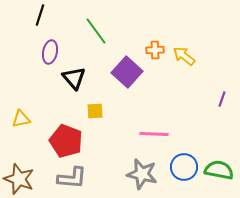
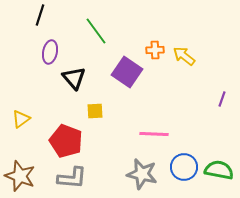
purple square: rotated 8 degrees counterclockwise
yellow triangle: rotated 24 degrees counterclockwise
brown star: moved 1 px right, 3 px up
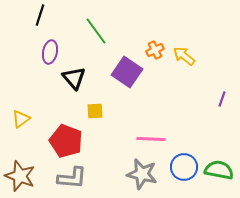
orange cross: rotated 24 degrees counterclockwise
pink line: moved 3 px left, 5 px down
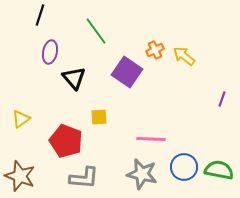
yellow square: moved 4 px right, 6 px down
gray L-shape: moved 12 px right
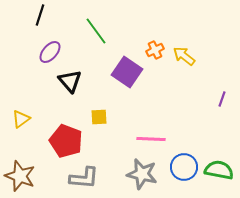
purple ellipse: rotated 30 degrees clockwise
black triangle: moved 4 px left, 3 px down
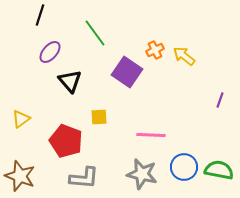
green line: moved 1 px left, 2 px down
purple line: moved 2 px left, 1 px down
pink line: moved 4 px up
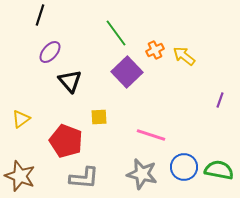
green line: moved 21 px right
purple square: rotated 12 degrees clockwise
pink line: rotated 16 degrees clockwise
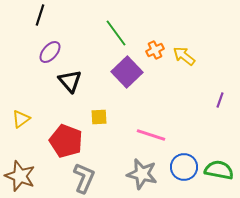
gray L-shape: rotated 72 degrees counterclockwise
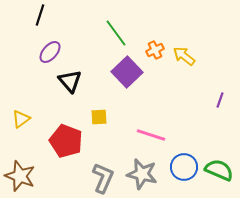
green semicircle: rotated 12 degrees clockwise
gray L-shape: moved 19 px right
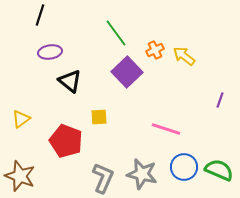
purple ellipse: rotated 40 degrees clockwise
black triangle: rotated 10 degrees counterclockwise
pink line: moved 15 px right, 6 px up
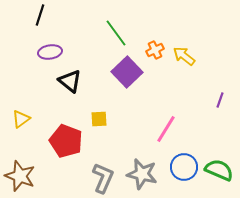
yellow square: moved 2 px down
pink line: rotated 76 degrees counterclockwise
